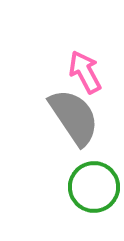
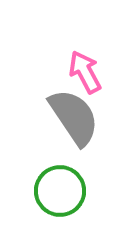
green circle: moved 34 px left, 4 px down
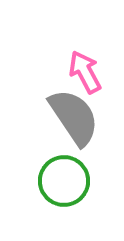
green circle: moved 4 px right, 10 px up
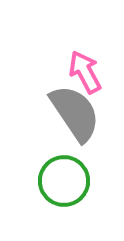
gray semicircle: moved 1 px right, 4 px up
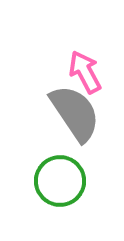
green circle: moved 4 px left
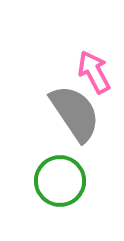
pink arrow: moved 9 px right
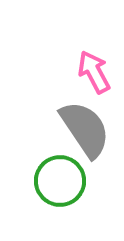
gray semicircle: moved 10 px right, 16 px down
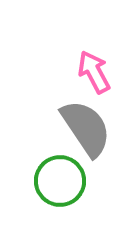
gray semicircle: moved 1 px right, 1 px up
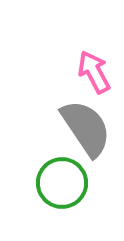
green circle: moved 2 px right, 2 px down
